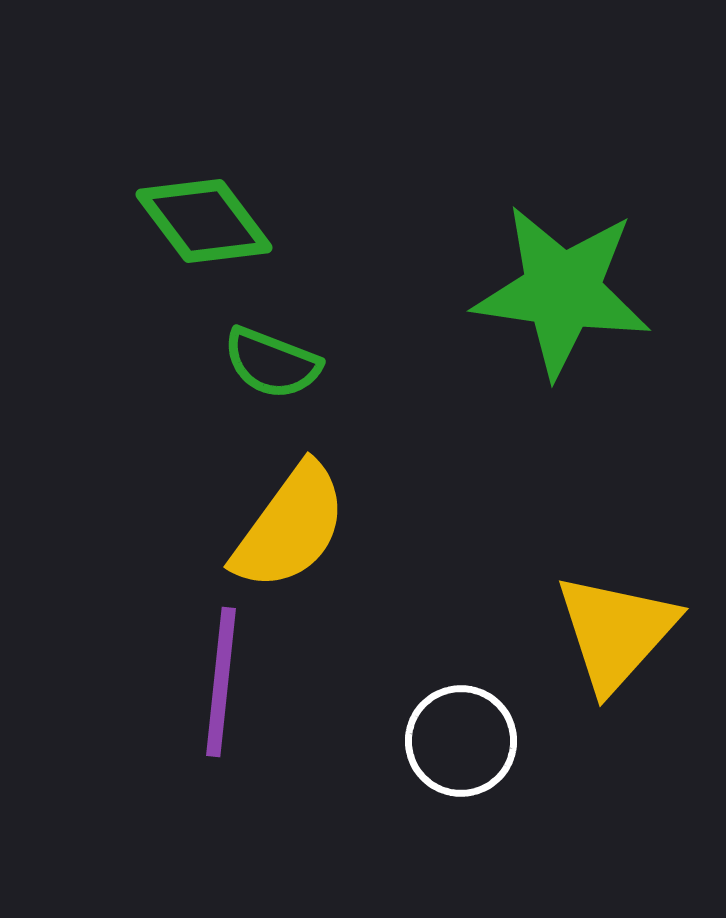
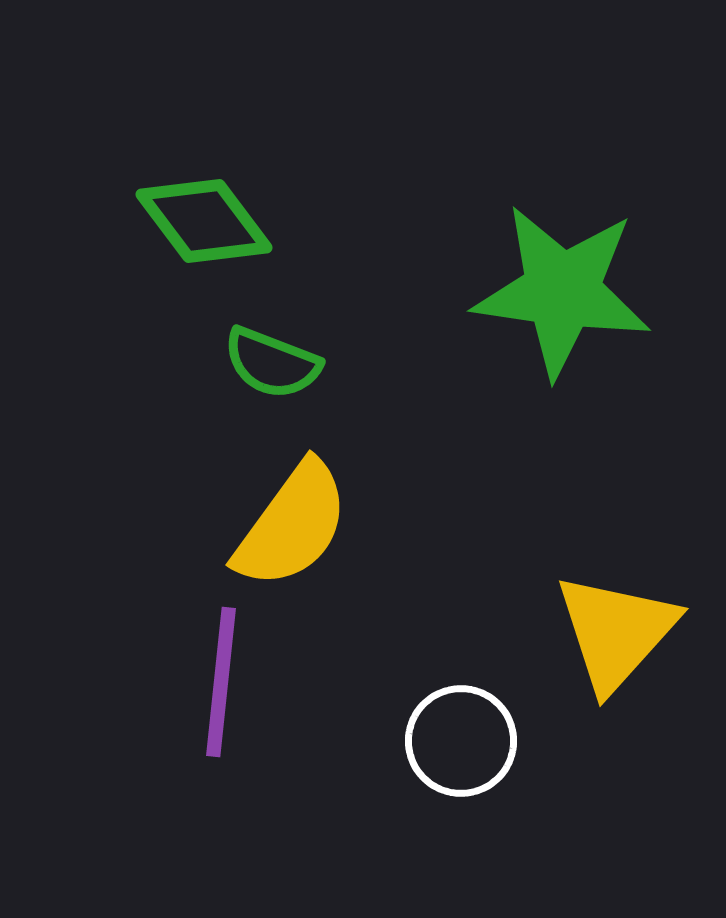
yellow semicircle: moved 2 px right, 2 px up
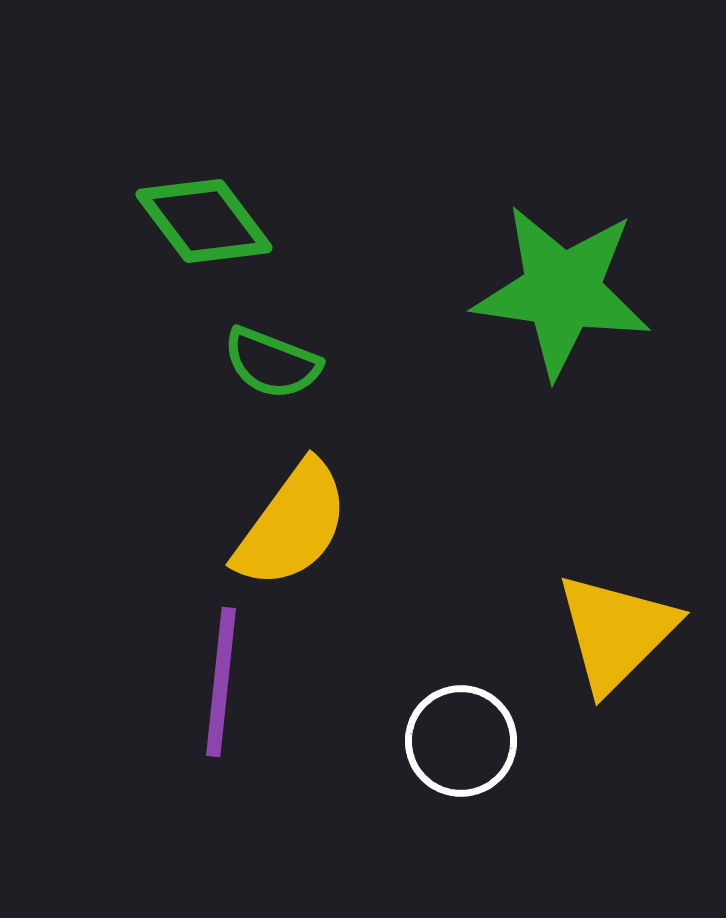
yellow triangle: rotated 3 degrees clockwise
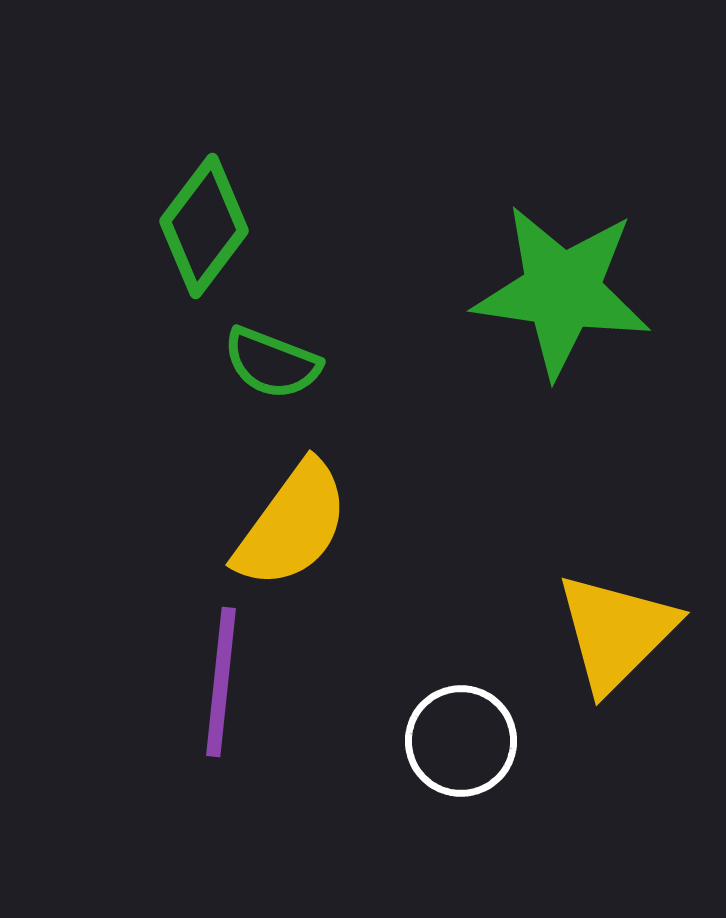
green diamond: moved 5 px down; rotated 74 degrees clockwise
